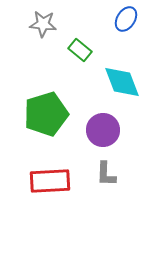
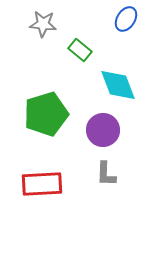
cyan diamond: moved 4 px left, 3 px down
red rectangle: moved 8 px left, 3 px down
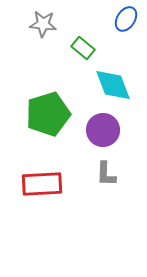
green rectangle: moved 3 px right, 2 px up
cyan diamond: moved 5 px left
green pentagon: moved 2 px right
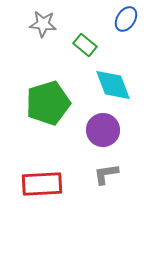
green rectangle: moved 2 px right, 3 px up
green pentagon: moved 11 px up
gray L-shape: rotated 80 degrees clockwise
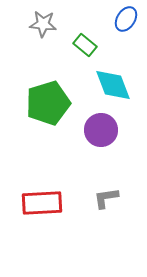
purple circle: moved 2 px left
gray L-shape: moved 24 px down
red rectangle: moved 19 px down
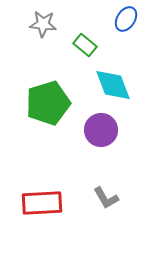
gray L-shape: rotated 112 degrees counterclockwise
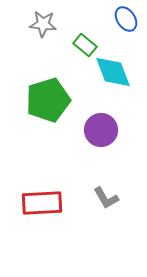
blue ellipse: rotated 65 degrees counterclockwise
cyan diamond: moved 13 px up
green pentagon: moved 3 px up
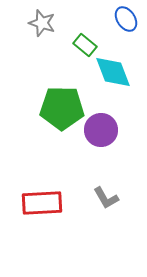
gray star: moved 1 px left, 1 px up; rotated 12 degrees clockwise
green pentagon: moved 14 px right, 8 px down; rotated 18 degrees clockwise
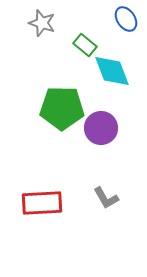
cyan diamond: moved 1 px left, 1 px up
purple circle: moved 2 px up
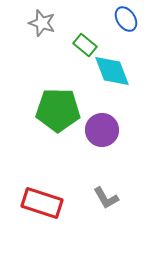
green pentagon: moved 4 px left, 2 px down
purple circle: moved 1 px right, 2 px down
red rectangle: rotated 21 degrees clockwise
